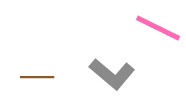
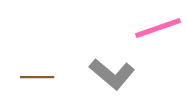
pink line: rotated 45 degrees counterclockwise
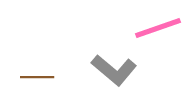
gray L-shape: moved 2 px right, 4 px up
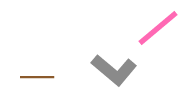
pink line: rotated 21 degrees counterclockwise
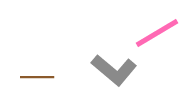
pink line: moved 1 px left, 5 px down; rotated 9 degrees clockwise
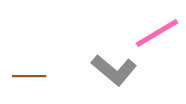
brown line: moved 8 px left, 1 px up
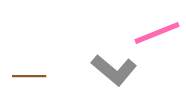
pink line: rotated 9 degrees clockwise
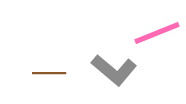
brown line: moved 20 px right, 3 px up
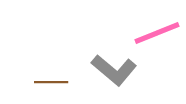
brown line: moved 2 px right, 9 px down
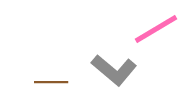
pink line: moved 1 px left, 4 px up; rotated 9 degrees counterclockwise
